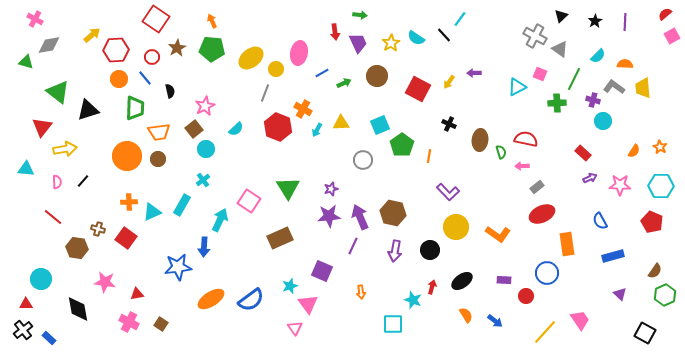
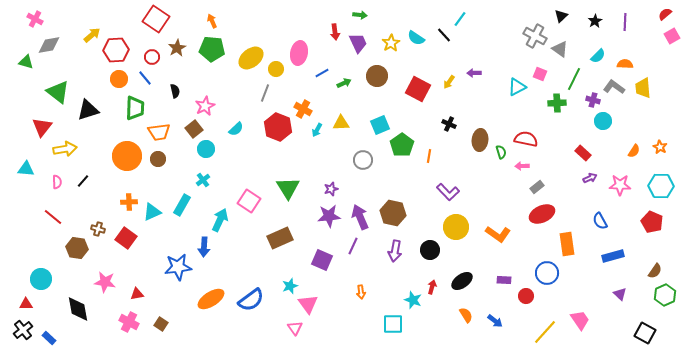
black semicircle at (170, 91): moved 5 px right
purple square at (322, 271): moved 11 px up
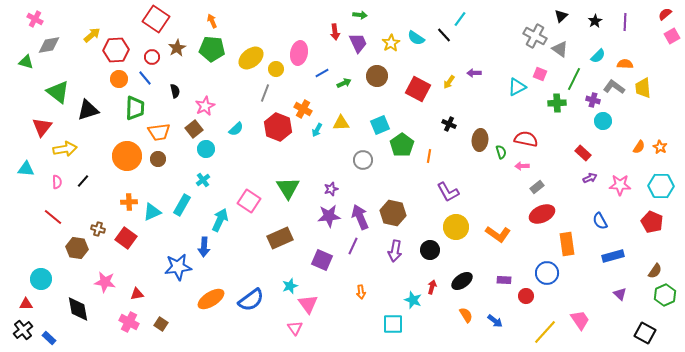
orange semicircle at (634, 151): moved 5 px right, 4 px up
purple L-shape at (448, 192): rotated 15 degrees clockwise
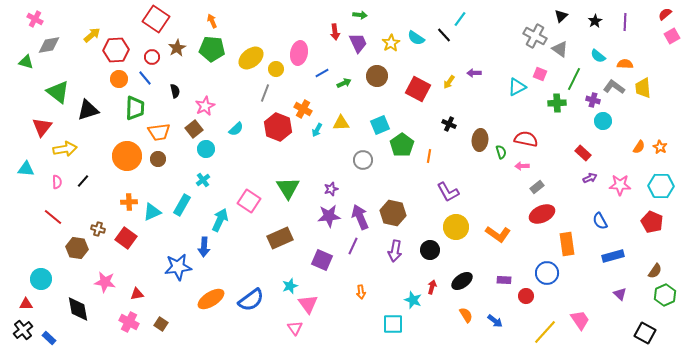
cyan semicircle at (598, 56): rotated 84 degrees clockwise
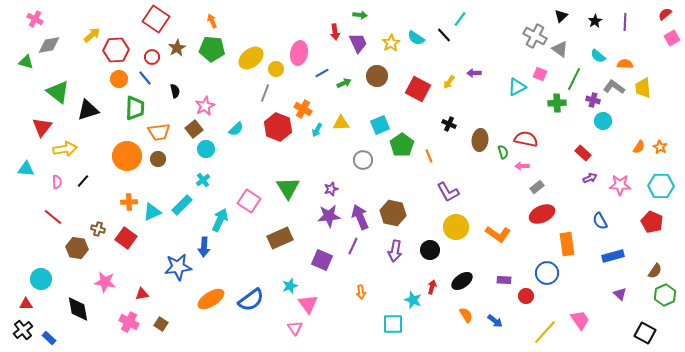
pink square at (672, 36): moved 2 px down
green semicircle at (501, 152): moved 2 px right
orange line at (429, 156): rotated 32 degrees counterclockwise
cyan rectangle at (182, 205): rotated 15 degrees clockwise
red triangle at (137, 294): moved 5 px right
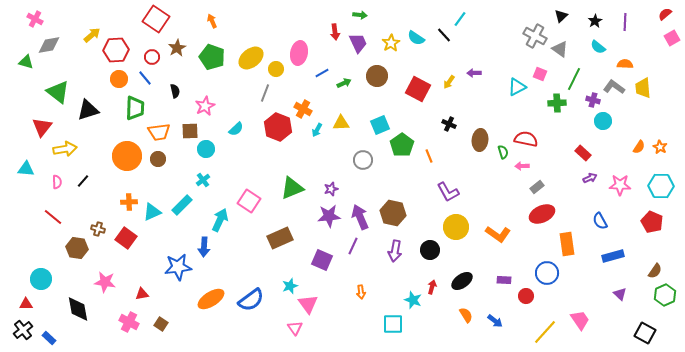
green pentagon at (212, 49): moved 8 px down; rotated 15 degrees clockwise
cyan semicircle at (598, 56): moved 9 px up
brown square at (194, 129): moved 4 px left, 2 px down; rotated 36 degrees clockwise
green triangle at (288, 188): moved 4 px right; rotated 40 degrees clockwise
